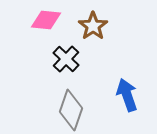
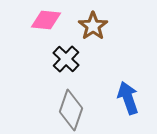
blue arrow: moved 1 px right, 3 px down
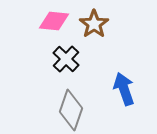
pink diamond: moved 8 px right, 1 px down
brown star: moved 1 px right, 2 px up
blue arrow: moved 4 px left, 9 px up
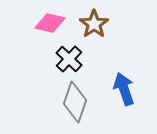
pink diamond: moved 4 px left, 2 px down; rotated 8 degrees clockwise
black cross: moved 3 px right
gray diamond: moved 4 px right, 8 px up
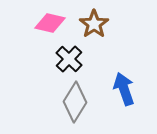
gray diamond: rotated 12 degrees clockwise
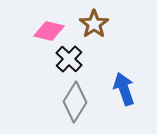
pink diamond: moved 1 px left, 8 px down
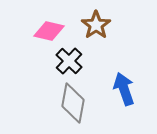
brown star: moved 2 px right, 1 px down
black cross: moved 2 px down
gray diamond: moved 2 px left, 1 px down; rotated 21 degrees counterclockwise
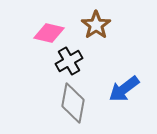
pink diamond: moved 2 px down
black cross: rotated 16 degrees clockwise
blue arrow: rotated 108 degrees counterclockwise
